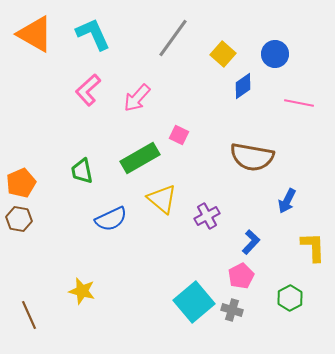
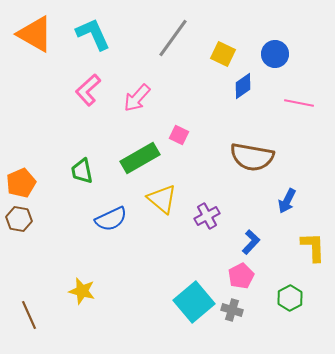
yellow square: rotated 15 degrees counterclockwise
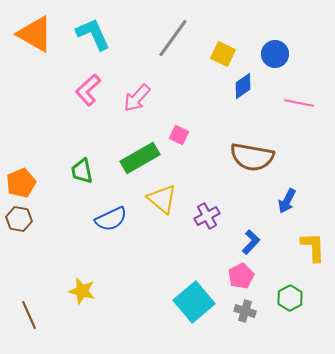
gray cross: moved 13 px right, 1 px down
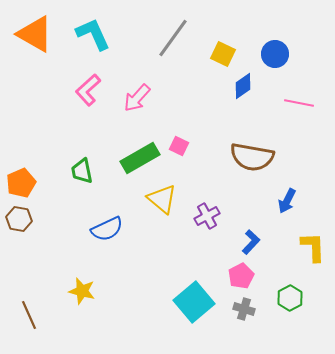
pink square: moved 11 px down
blue semicircle: moved 4 px left, 10 px down
gray cross: moved 1 px left, 2 px up
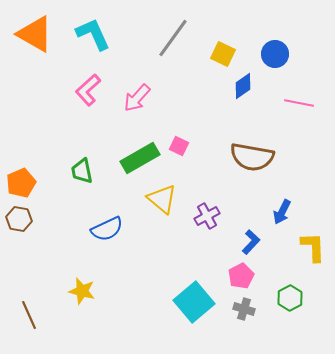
blue arrow: moved 5 px left, 11 px down
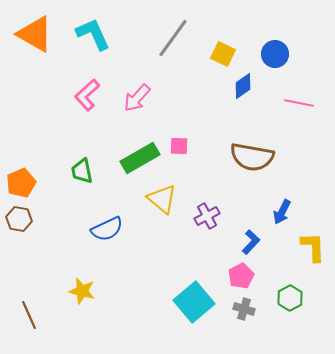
pink L-shape: moved 1 px left, 5 px down
pink square: rotated 24 degrees counterclockwise
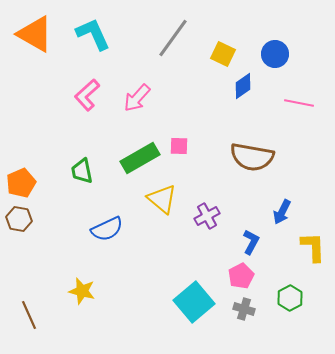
blue L-shape: rotated 15 degrees counterclockwise
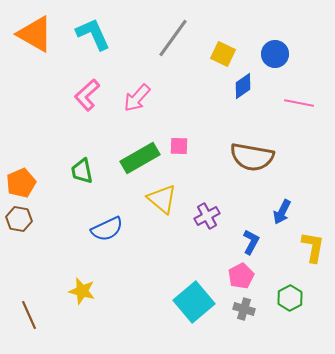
yellow L-shape: rotated 12 degrees clockwise
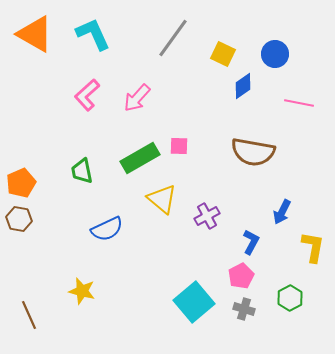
brown semicircle: moved 1 px right, 5 px up
